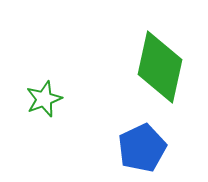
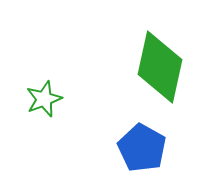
blue pentagon: rotated 18 degrees counterclockwise
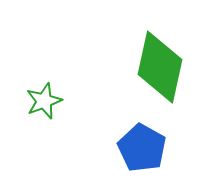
green star: moved 2 px down
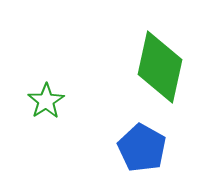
green star: moved 2 px right; rotated 12 degrees counterclockwise
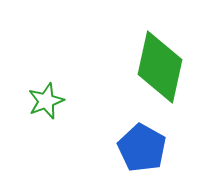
green star: rotated 12 degrees clockwise
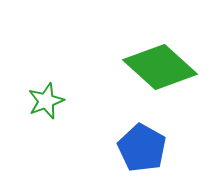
green diamond: rotated 60 degrees counterclockwise
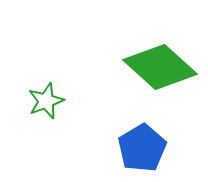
blue pentagon: rotated 12 degrees clockwise
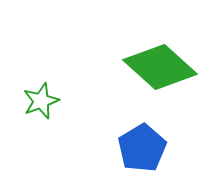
green star: moved 5 px left
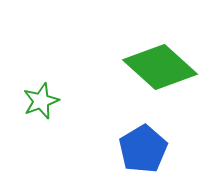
blue pentagon: moved 1 px right, 1 px down
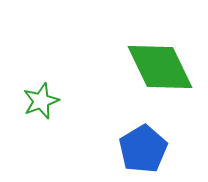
green diamond: rotated 22 degrees clockwise
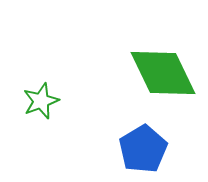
green diamond: moved 3 px right, 6 px down
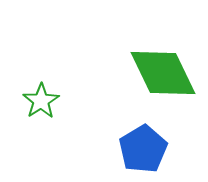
green star: rotated 12 degrees counterclockwise
